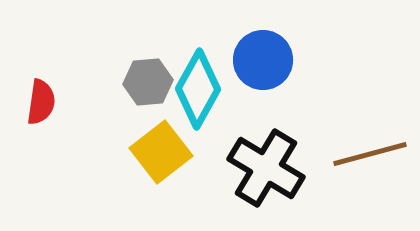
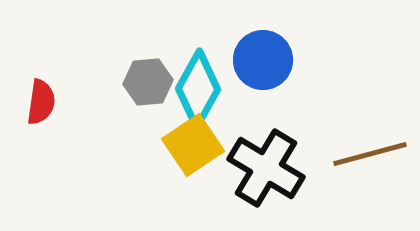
yellow square: moved 32 px right, 7 px up; rotated 4 degrees clockwise
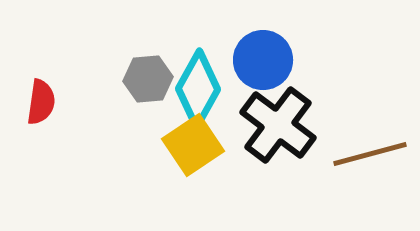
gray hexagon: moved 3 px up
black cross: moved 12 px right, 43 px up; rotated 6 degrees clockwise
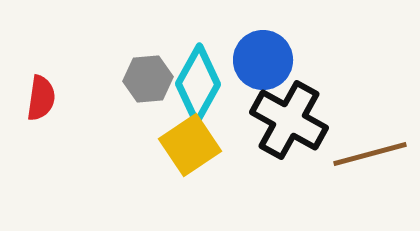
cyan diamond: moved 5 px up
red semicircle: moved 4 px up
black cross: moved 11 px right, 5 px up; rotated 8 degrees counterclockwise
yellow square: moved 3 px left
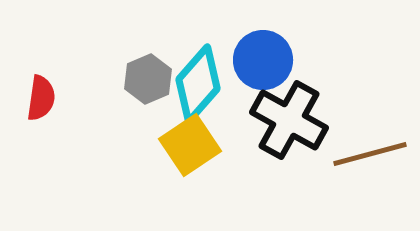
gray hexagon: rotated 18 degrees counterclockwise
cyan diamond: rotated 12 degrees clockwise
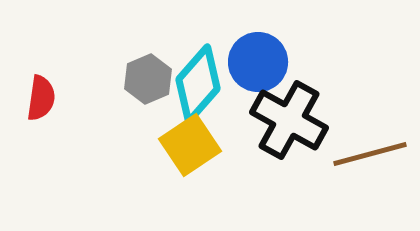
blue circle: moved 5 px left, 2 px down
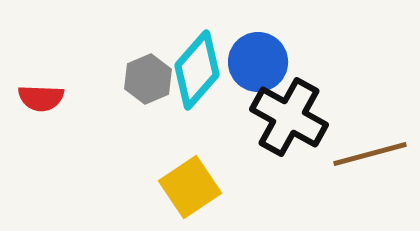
cyan diamond: moved 1 px left, 14 px up
red semicircle: rotated 84 degrees clockwise
black cross: moved 3 px up
yellow square: moved 42 px down
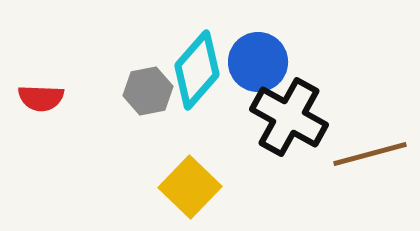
gray hexagon: moved 12 px down; rotated 12 degrees clockwise
yellow square: rotated 12 degrees counterclockwise
